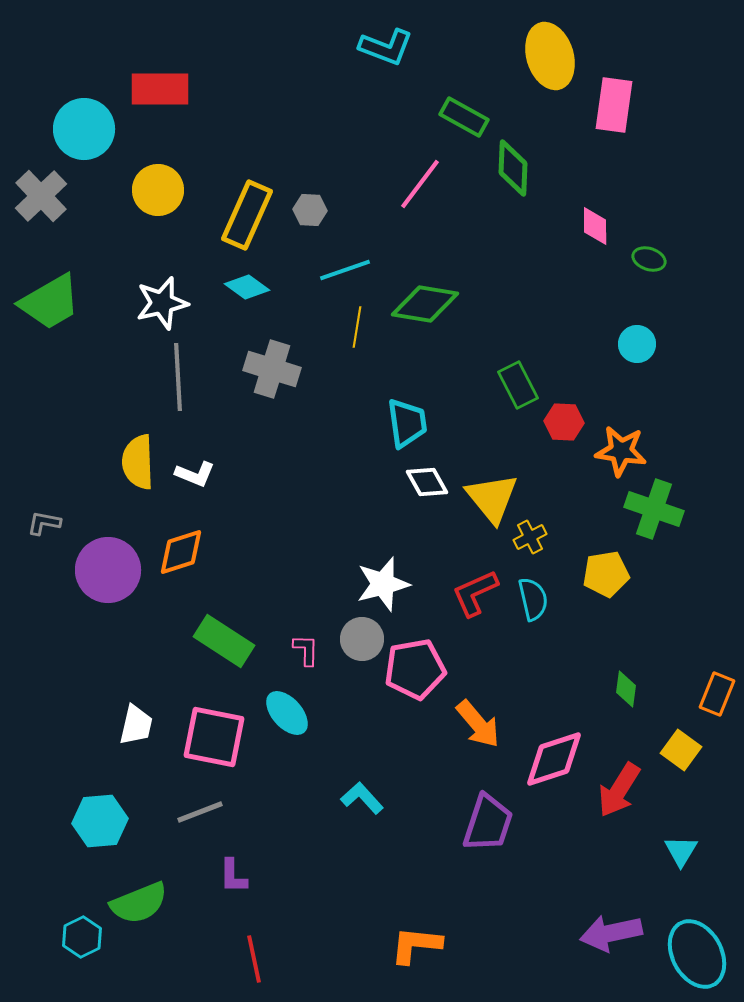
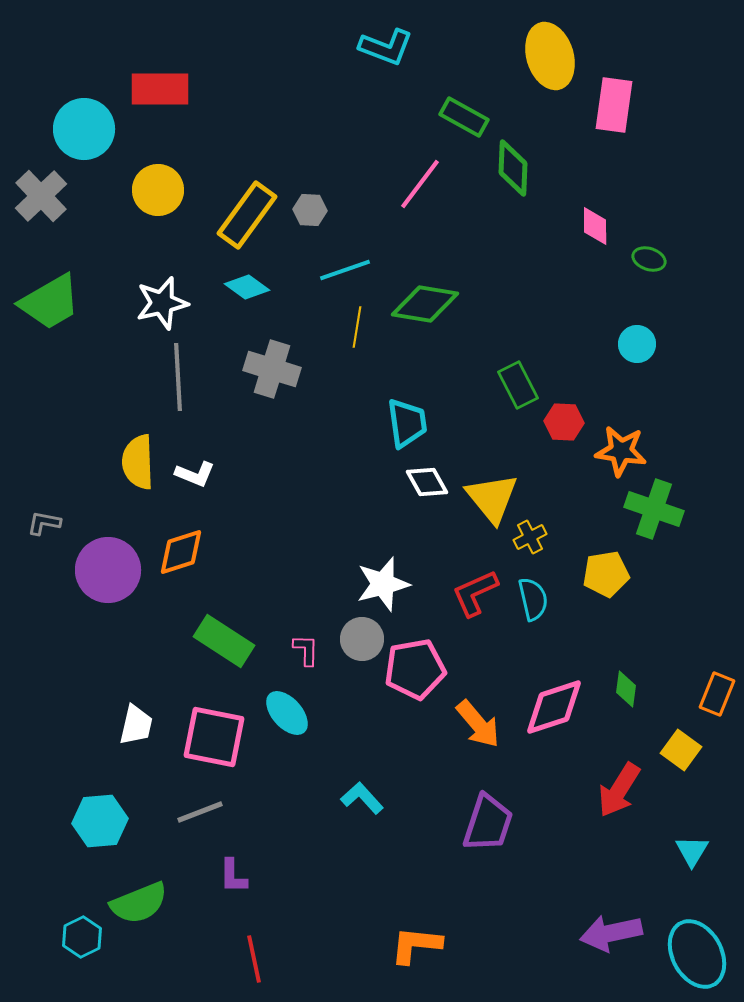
yellow rectangle at (247, 215): rotated 12 degrees clockwise
pink diamond at (554, 759): moved 52 px up
cyan triangle at (681, 851): moved 11 px right
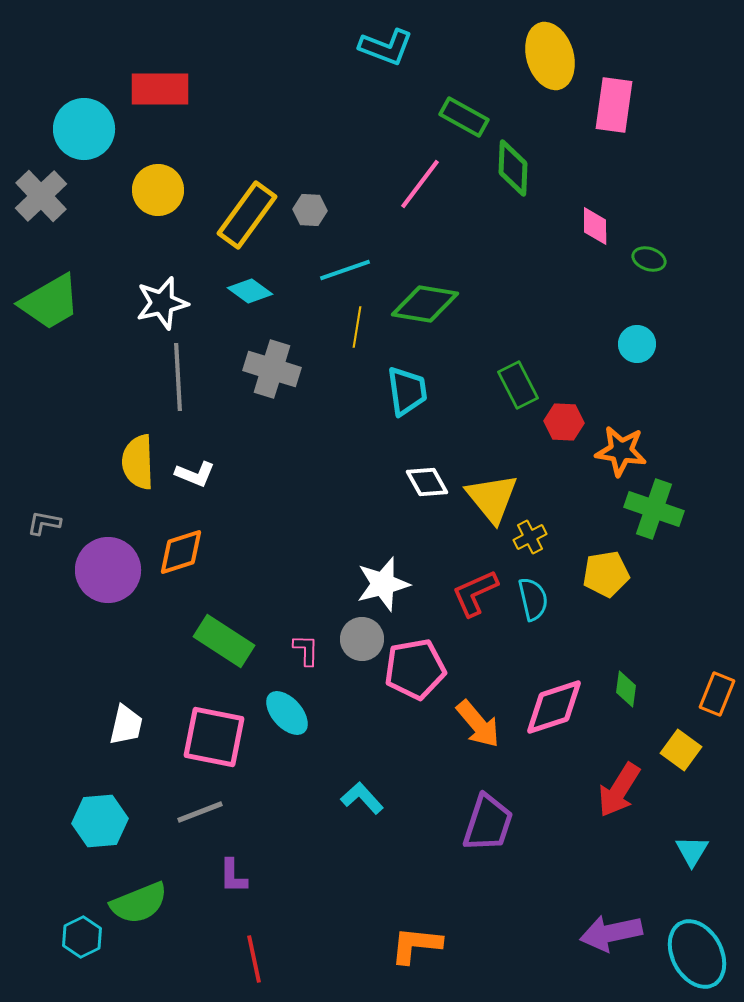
cyan diamond at (247, 287): moved 3 px right, 4 px down
cyan trapezoid at (407, 423): moved 32 px up
white trapezoid at (136, 725): moved 10 px left
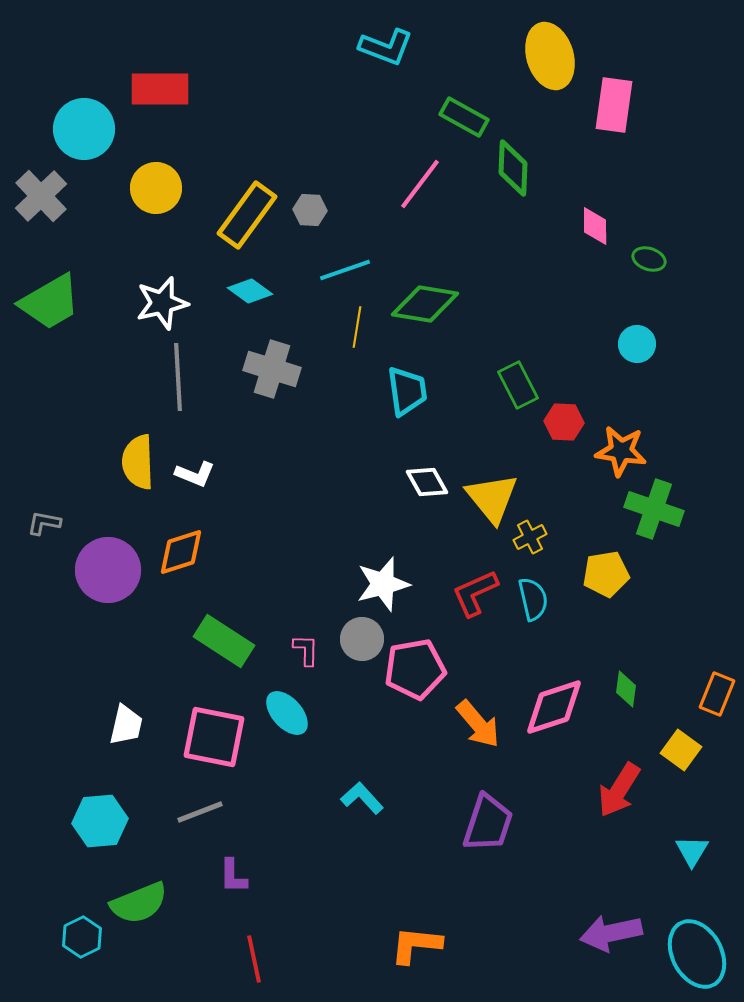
yellow circle at (158, 190): moved 2 px left, 2 px up
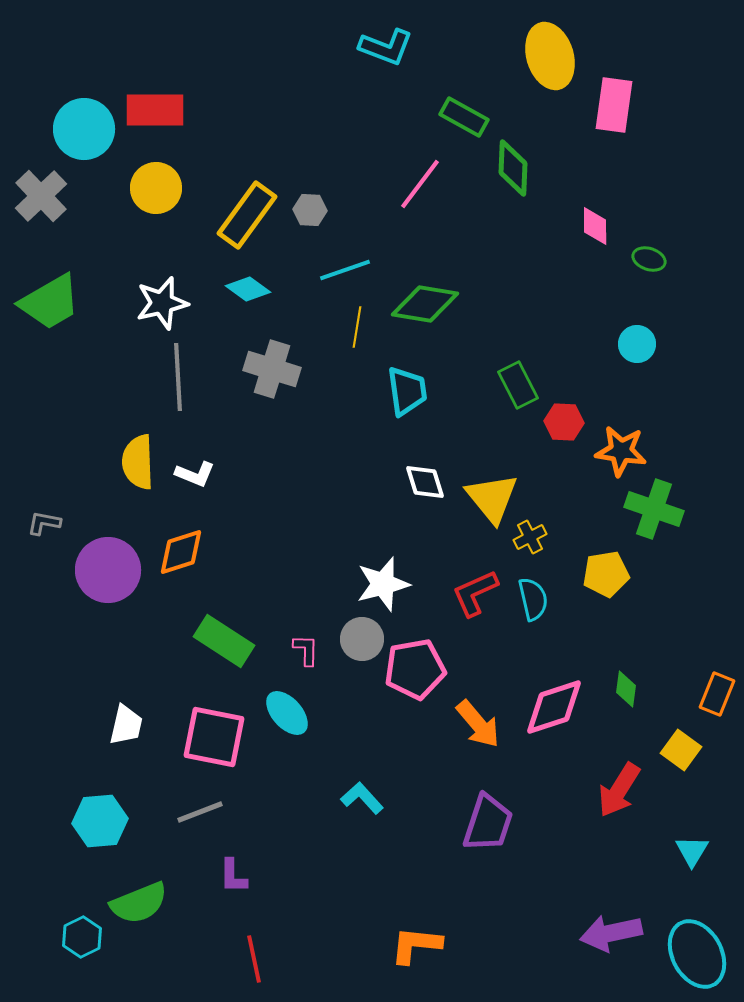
red rectangle at (160, 89): moved 5 px left, 21 px down
cyan diamond at (250, 291): moved 2 px left, 2 px up
white diamond at (427, 482): moved 2 px left; rotated 12 degrees clockwise
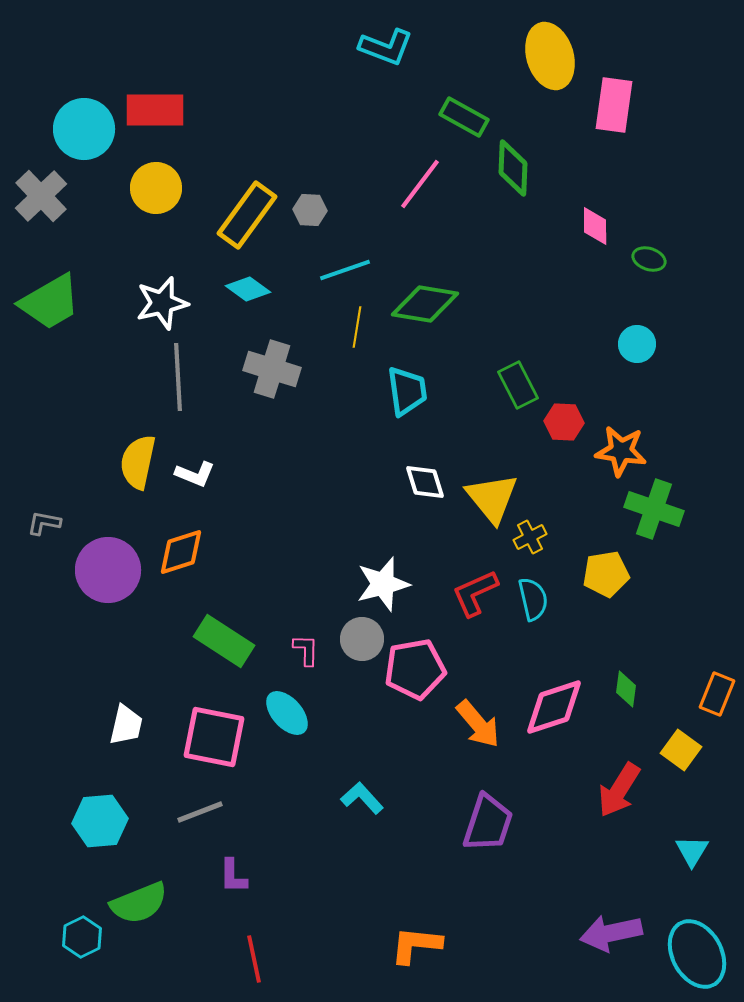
yellow semicircle at (138, 462): rotated 14 degrees clockwise
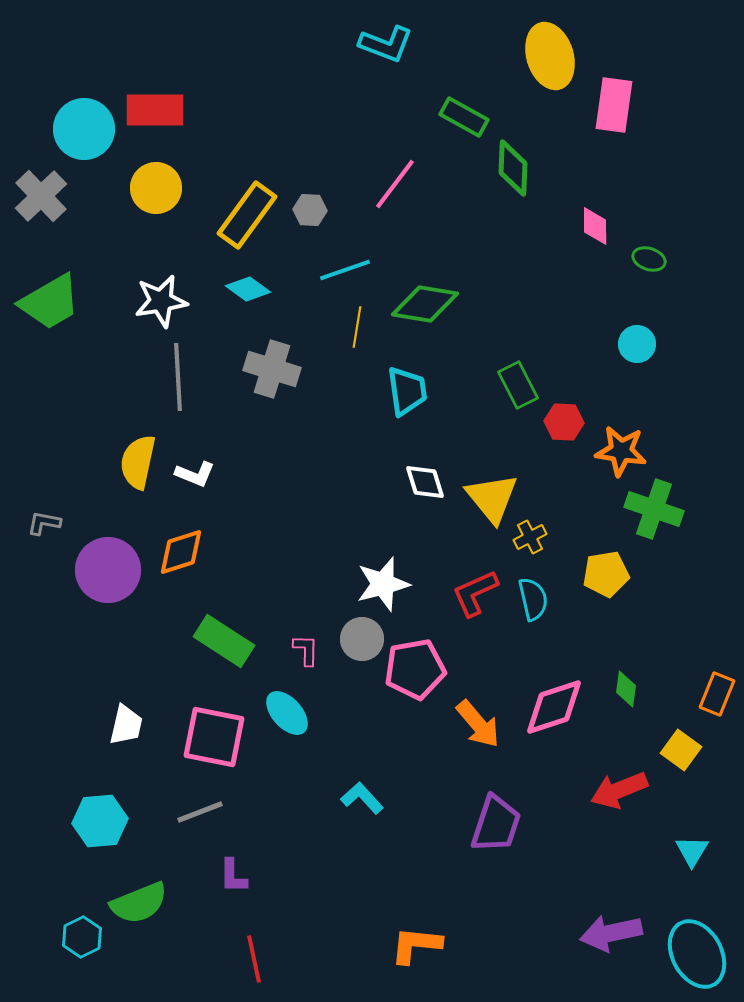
cyan L-shape at (386, 47): moved 3 px up
pink line at (420, 184): moved 25 px left
white star at (162, 303): moved 1 px left, 2 px up; rotated 4 degrees clockwise
red arrow at (619, 790): rotated 36 degrees clockwise
purple trapezoid at (488, 823): moved 8 px right, 1 px down
